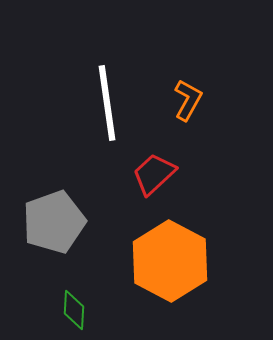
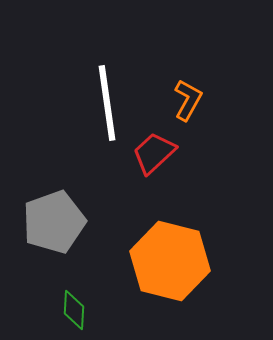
red trapezoid: moved 21 px up
orange hexagon: rotated 14 degrees counterclockwise
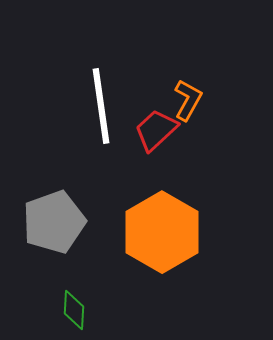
white line: moved 6 px left, 3 px down
red trapezoid: moved 2 px right, 23 px up
orange hexagon: moved 8 px left, 29 px up; rotated 16 degrees clockwise
